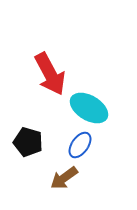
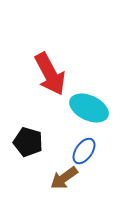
cyan ellipse: rotated 6 degrees counterclockwise
blue ellipse: moved 4 px right, 6 px down
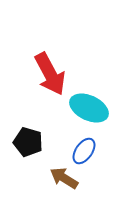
brown arrow: rotated 68 degrees clockwise
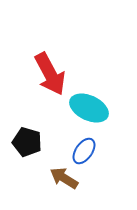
black pentagon: moved 1 px left
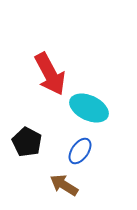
black pentagon: rotated 12 degrees clockwise
blue ellipse: moved 4 px left
brown arrow: moved 7 px down
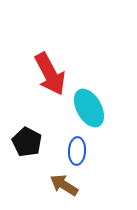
cyan ellipse: rotated 36 degrees clockwise
blue ellipse: moved 3 px left; rotated 32 degrees counterclockwise
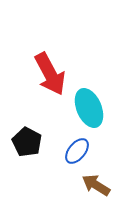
cyan ellipse: rotated 6 degrees clockwise
blue ellipse: rotated 36 degrees clockwise
brown arrow: moved 32 px right
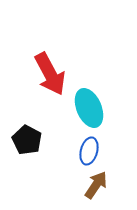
black pentagon: moved 2 px up
blue ellipse: moved 12 px right; rotated 24 degrees counterclockwise
brown arrow: rotated 92 degrees clockwise
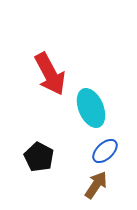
cyan ellipse: moved 2 px right
black pentagon: moved 12 px right, 17 px down
blue ellipse: moved 16 px right; rotated 32 degrees clockwise
